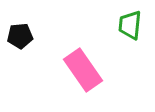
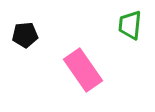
black pentagon: moved 5 px right, 1 px up
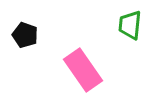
black pentagon: rotated 25 degrees clockwise
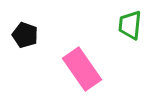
pink rectangle: moved 1 px left, 1 px up
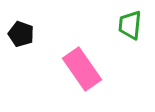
black pentagon: moved 4 px left, 1 px up
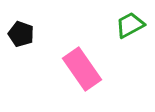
green trapezoid: rotated 56 degrees clockwise
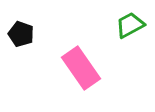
pink rectangle: moved 1 px left, 1 px up
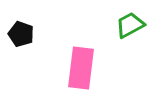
pink rectangle: rotated 42 degrees clockwise
